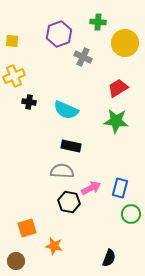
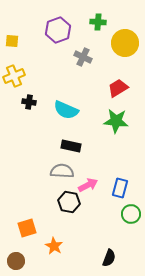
purple hexagon: moved 1 px left, 4 px up
pink arrow: moved 3 px left, 3 px up
orange star: rotated 18 degrees clockwise
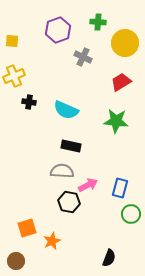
red trapezoid: moved 3 px right, 6 px up
orange star: moved 2 px left, 5 px up; rotated 18 degrees clockwise
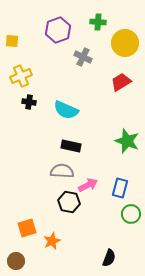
yellow cross: moved 7 px right
green star: moved 11 px right, 20 px down; rotated 15 degrees clockwise
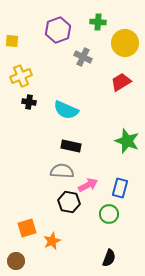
green circle: moved 22 px left
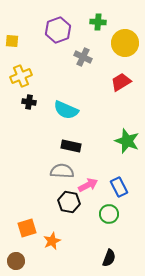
blue rectangle: moved 1 px left, 1 px up; rotated 42 degrees counterclockwise
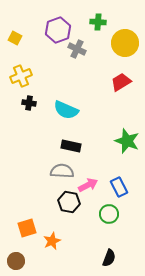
yellow square: moved 3 px right, 3 px up; rotated 24 degrees clockwise
gray cross: moved 6 px left, 8 px up
black cross: moved 1 px down
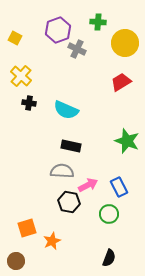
yellow cross: rotated 25 degrees counterclockwise
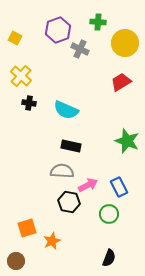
gray cross: moved 3 px right
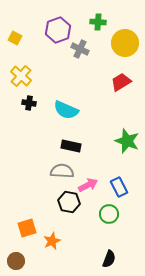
black semicircle: moved 1 px down
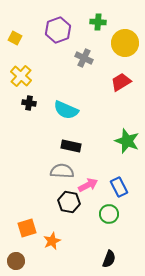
gray cross: moved 4 px right, 9 px down
